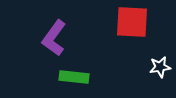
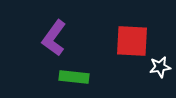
red square: moved 19 px down
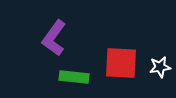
red square: moved 11 px left, 22 px down
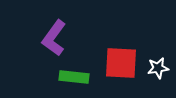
white star: moved 2 px left, 1 px down
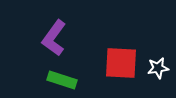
green rectangle: moved 12 px left, 3 px down; rotated 12 degrees clockwise
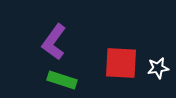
purple L-shape: moved 4 px down
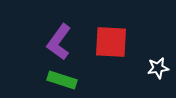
purple L-shape: moved 5 px right
red square: moved 10 px left, 21 px up
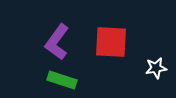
purple L-shape: moved 2 px left
white star: moved 2 px left
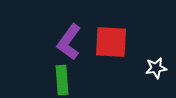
purple L-shape: moved 12 px right
green rectangle: rotated 68 degrees clockwise
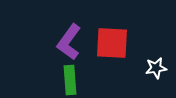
red square: moved 1 px right, 1 px down
green rectangle: moved 8 px right
